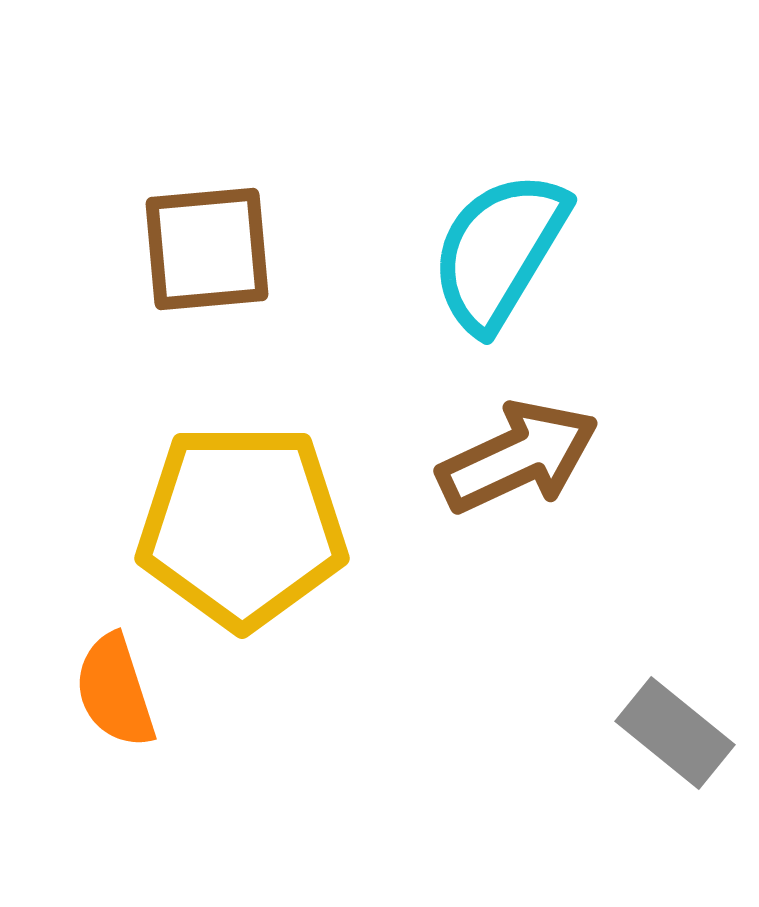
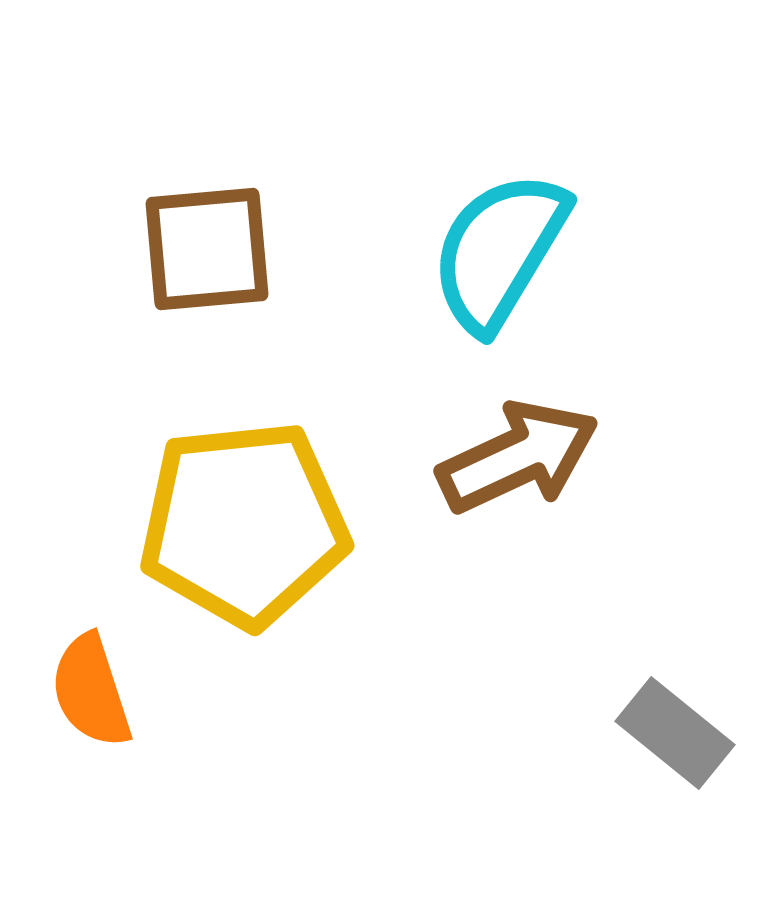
yellow pentagon: moved 2 px right, 2 px up; rotated 6 degrees counterclockwise
orange semicircle: moved 24 px left
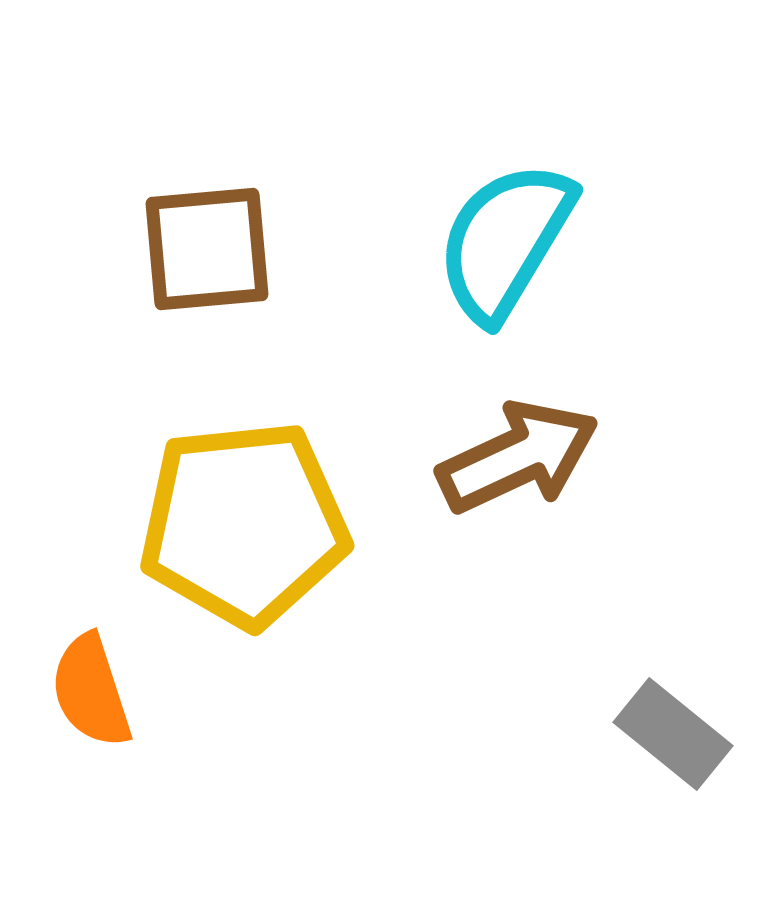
cyan semicircle: moved 6 px right, 10 px up
gray rectangle: moved 2 px left, 1 px down
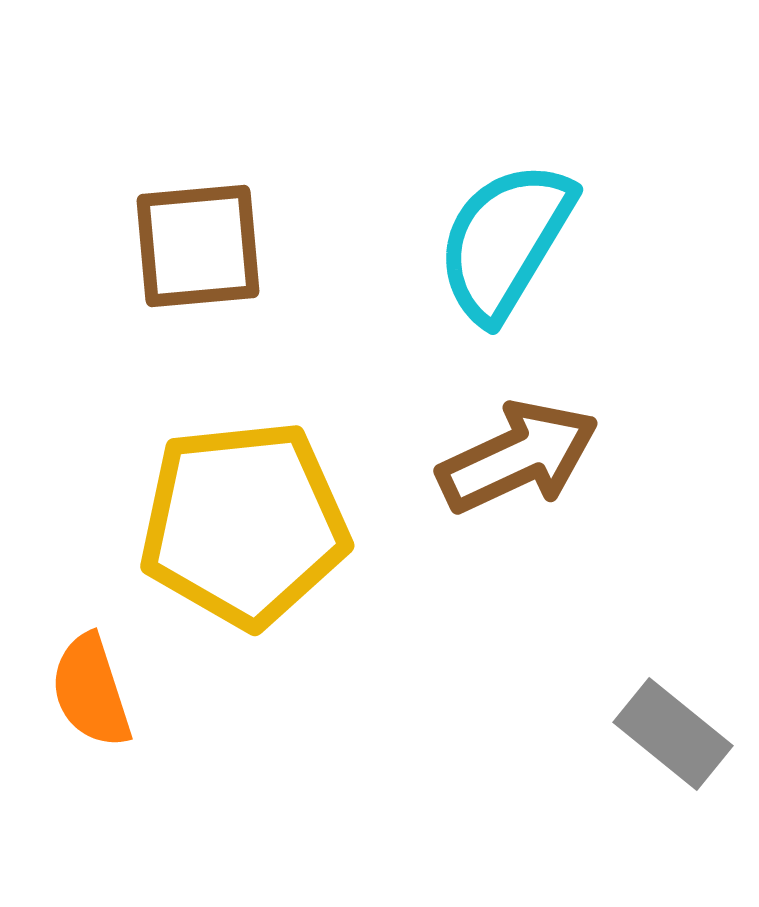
brown square: moved 9 px left, 3 px up
